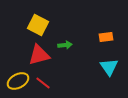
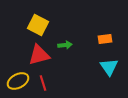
orange rectangle: moved 1 px left, 2 px down
red line: rotated 35 degrees clockwise
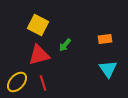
green arrow: rotated 136 degrees clockwise
cyan triangle: moved 1 px left, 2 px down
yellow ellipse: moved 1 px left, 1 px down; rotated 20 degrees counterclockwise
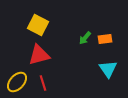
green arrow: moved 20 px right, 7 px up
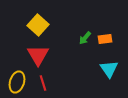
yellow square: rotated 15 degrees clockwise
red triangle: moved 1 px left; rotated 45 degrees counterclockwise
cyan triangle: moved 1 px right
yellow ellipse: rotated 25 degrees counterclockwise
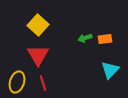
green arrow: rotated 32 degrees clockwise
cyan triangle: moved 1 px right, 1 px down; rotated 18 degrees clockwise
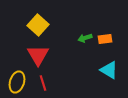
cyan triangle: moved 1 px left; rotated 42 degrees counterclockwise
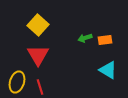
orange rectangle: moved 1 px down
cyan triangle: moved 1 px left
red line: moved 3 px left, 4 px down
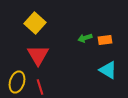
yellow square: moved 3 px left, 2 px up
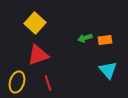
red triangle: rotated 40 degrees clockwise
cyan triangle: rotated 18 degrees clockwise
red line: moved 8 px right, 4 px up
